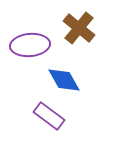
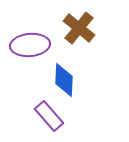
blue diamond: rotated 32 degrees clockwise
purple rectangle: rotated 12 degrees clockwise
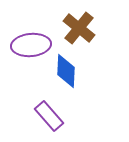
purple ellipse: moved 1 px right
blue diamond: moved 2 px right, 9 px up
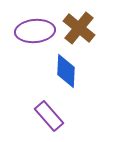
purple ellipse: moved 4 px right, 14 px up
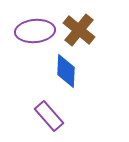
brown cross: moved 2 px down
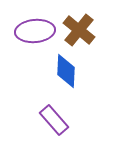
purple rectangle: moved 5 px right, 4 px down
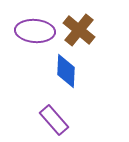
purple ellipse: rotated 9 degrees clockwise
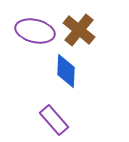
purple ellipse: rotated 9 degrees clockwise
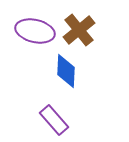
brown cross: rotated 12 degrees clockwise
